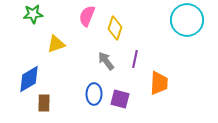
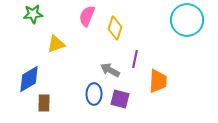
gray arrow: moved 4 px right, 9 px down; rotated 24 degrees counterclockwise
orange trapezoid: moved 1 px left, 2 px up
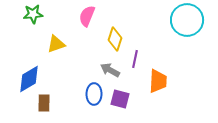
yellow diamond: moved 11 px down
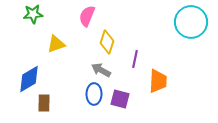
cyan circle: moved 4 px right, 2 px down
yellow diamond: moved 8 px left, 3 px down
gray arrow: moved 9 px left
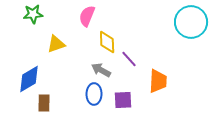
yellow diamond: rotated 20 degrees counterclockwise
purple line: moved 6 px left; rotated 54 degrees counterclockwise
purple square: moved 3 px right, 1 px down; rotated 18 degrees counterclockwise
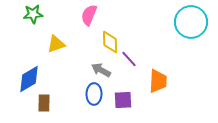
pink semicircle: moved 2 px right, 1 px up
yellow diamond: moved 3 px right
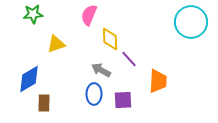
yellow diamond: moved 3 px up
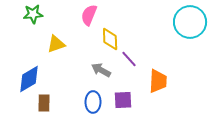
cyan circle: moved 1 px left
blue ellipse: moved 1 px left, 8 px down
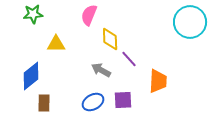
yellow triangle: rotated 18 degrees clockwise
blue diamond: moved 2 px right, 3 px up; rotated 8 degrees counterclockwise
blue ellipse: rotated 60 degrees clockwise
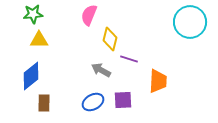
yellow diamond: rotated 15 degrees clockwise
yellow triangle: moved 17 px left, 4 px up
purple line: rotated 30 degrees counterclockwise
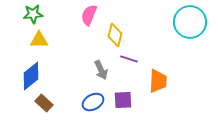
yellow diamond: moved 5 px right, 4 px up
gray arrow: rotated 144 degrees counterclockwise
brown rectangle: rotated 48 degrees counterclockwise
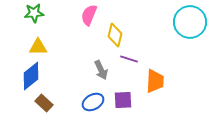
green star: moved 1 px right, 1 px up
yellow triangle: moved 1 px left, 7 px down
orange trapezoid: moved 3 px left
